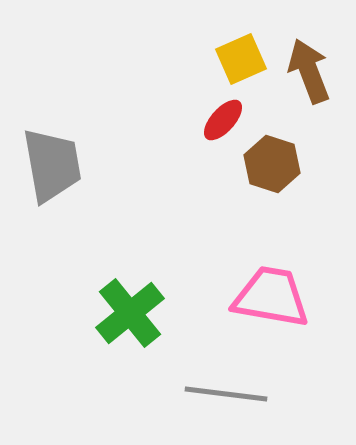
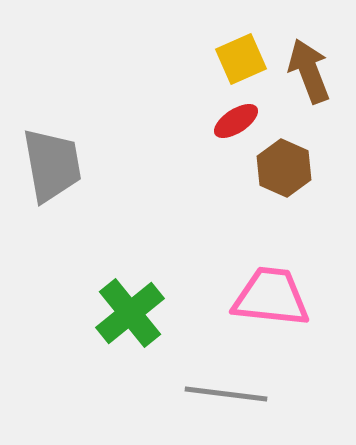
red ellipse: moved 13 px right, 1 px down; rotated 15 degrees clockwise
brown hexagon: moved 12 px right, 4 px down; rotated 6 degrees clockwise
pink trapezoid: rotated 4 degrees counterclockwise
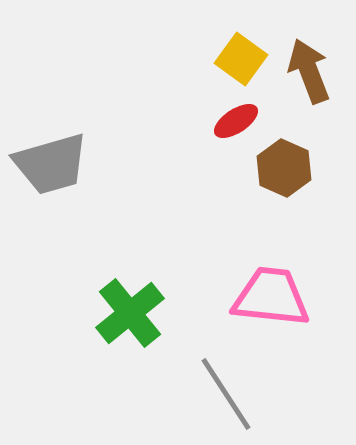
yellow square: rotated 30 degrees counterclockwise
gray trapezoid: moved 1 px left, 1 px up; rotated 84 degrees clockwise
gray line: rotated 50 degrees clockwise
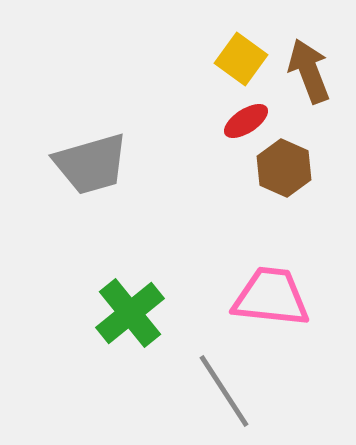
red ellipse: moved 10 px right
gray trapezoid: moved 40 px right
gray line: moved 2 px left, 3 px up
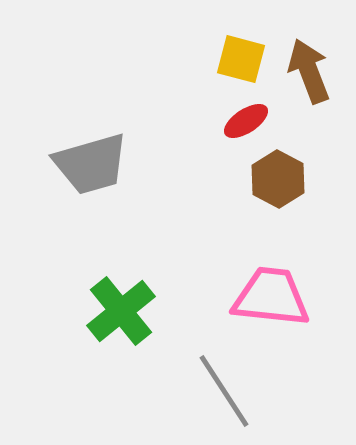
yellow square: rotated 21 degrees counterclockwise
brown hexagon: moved 6 px left, 11 px down; rotated 4 degrees clockwise
green cross: moved 9 px left, 2 px up
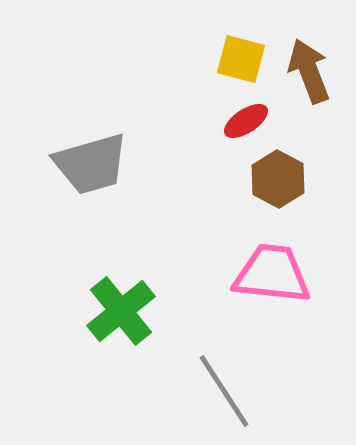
pink trapezoid: moved 1 px right, 23 px up
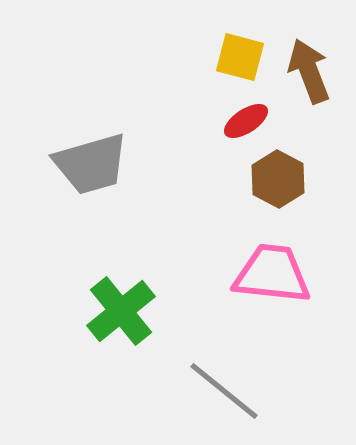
yellow square: moved 1 px left, 2 px up
gray line: rotated 18 degrees counterclockwise
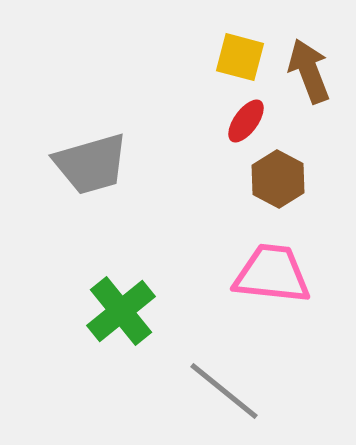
red ellipse: rotated 21 degrees counterclockwise
